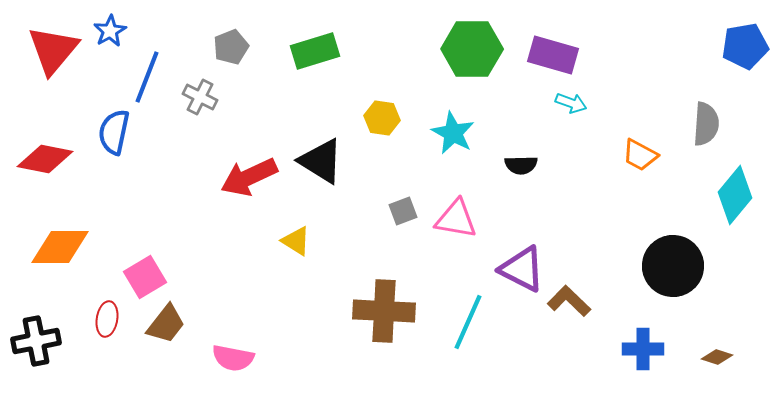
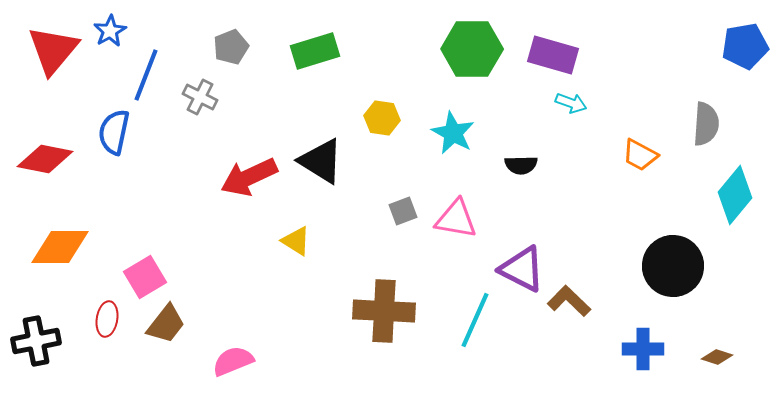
blue line: moved 1 px left, 2 px up
cyan line: moved 7 px right, 2 px up
pink semicircle: moved 3 px down; rotated 147 degrees clockwise
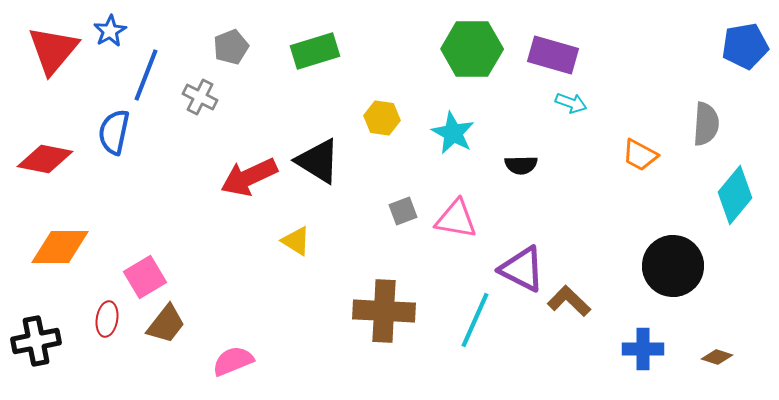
black triangle: moved 3 px left
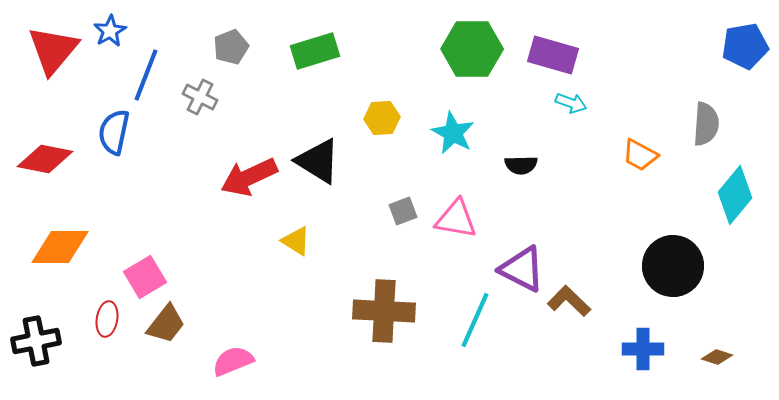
yellow hexagon: rotated 12 degrees counterclockwise
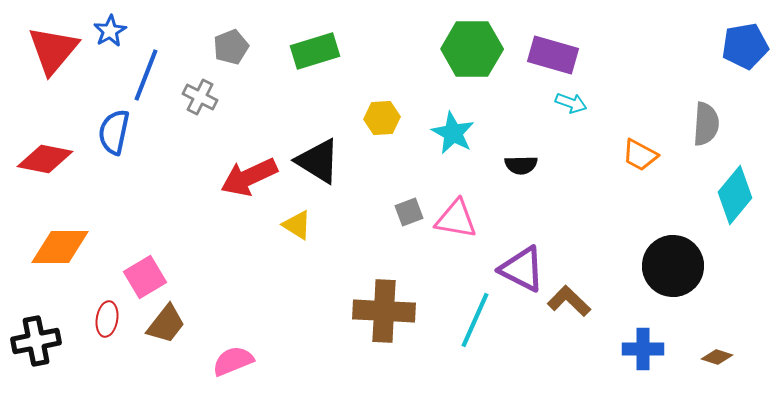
gray square: moved 6 px right, 1 px down
yellow triangle: moved 1 px right, 16 px up
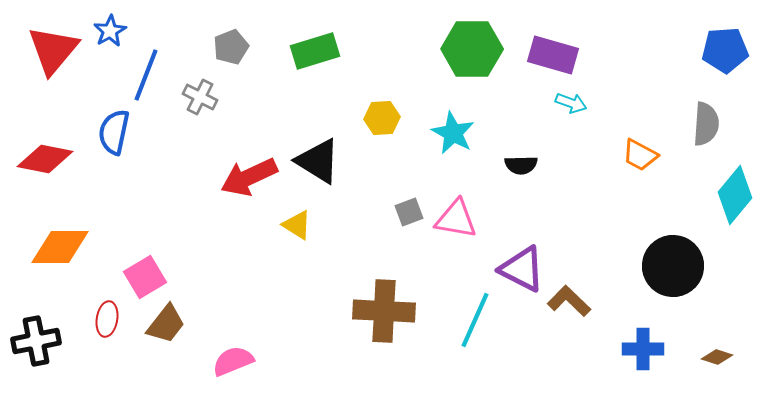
blue pentagon: moved 20 px left, 4 px down; rotated 6 degrees clockwise
